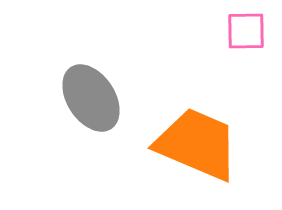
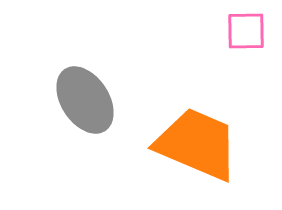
gray ellipse: moved 6 px left, 2 px down
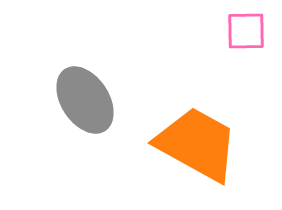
orange trapezoid: rotated 6 degrees clockwise
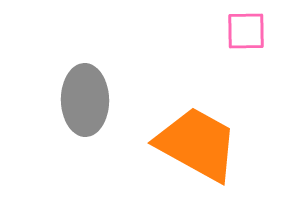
gray ellipse: rotated 32 degrees clockwise
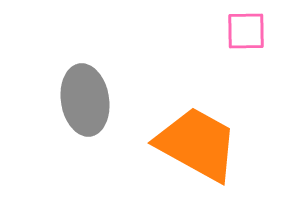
gray ellipse: rotated 8 degrees counterclockwise
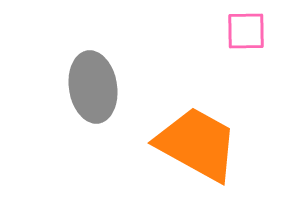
gray ellipse: moved 8 px right, 13 px up
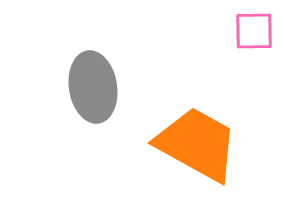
pink square: moved 8 px right
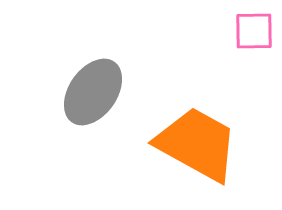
gray ellipse: moved 5 px down; rotated 44 degrees clockwise
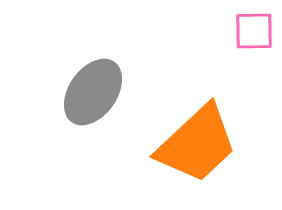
orange trapezoid: rotated 108 degrees clockwise
